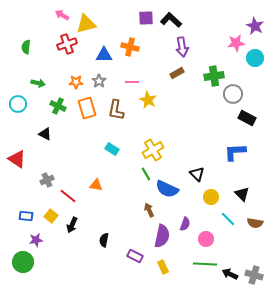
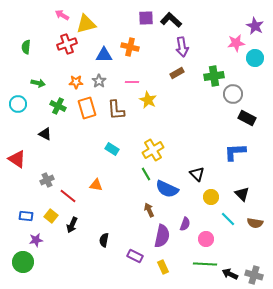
brown L-shape at (116, 110): rotated 15 degrees counterclockwise
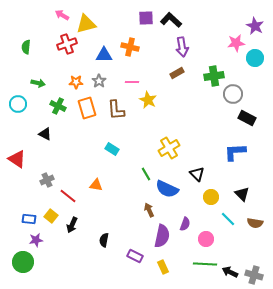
yellow cross at (153, 150): moved 16 px right, 2 px up
blue rectangle at (26, 216): moved 3 px right, 3 px down
black arrow at (230, 274): moved 2 px up
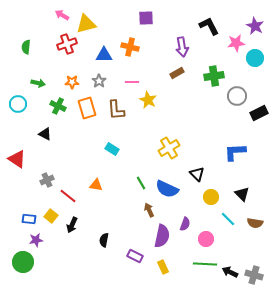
black L-shape at (171, 20): moved 38 px right, 6 px down; rotated 20 degrees clockwise
orange star at (76, 82): moved 4 px left
gray circle at (233, 94): moved 4 px right, 2 px down
black rectangle at (247, 118): moved 12 px right, 5 px up; rotated 54 degrees counterclockwise
green line at (146, 174): moved 5 px left, 9 px down
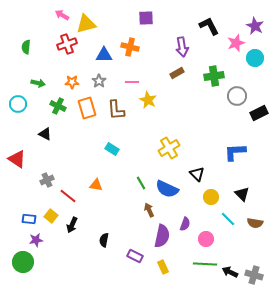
pink star at (236, 43): rotated 12 degrees counterclockwise
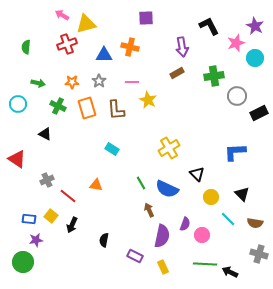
pink circle at (206, 239): moved 4 px left, 4 px up
gray cross at (254, 275): moved 5 px right, 21 px up
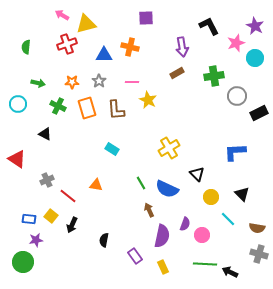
brown semicircle at (255, 223): moved 2 px right, 5 px down
purple rectangle at (135, 256): rotated 28 degrees clockwise
